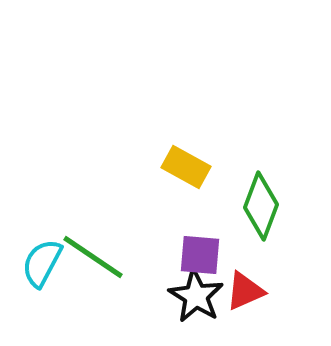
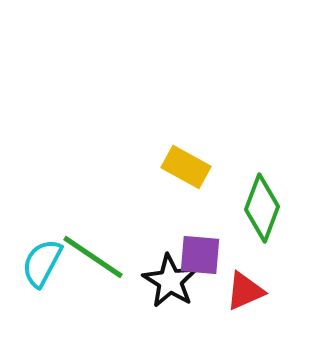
green diamond: moved 1 px right, 2 px down
black star: moved 26 px left, 15 px up
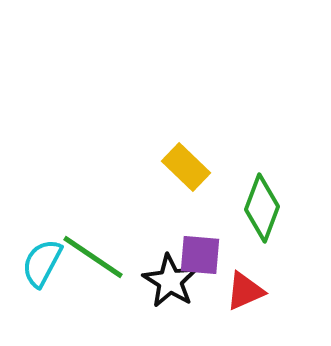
yellow rectangle: rotated 15 degrees clockwise
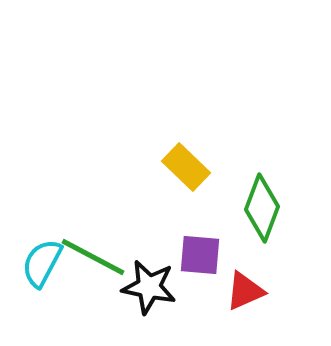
green line: rotated 6 degrees counterclockwise
black star: moved 21 px left, 6 px down; rotated 20 degrees counterclockwise
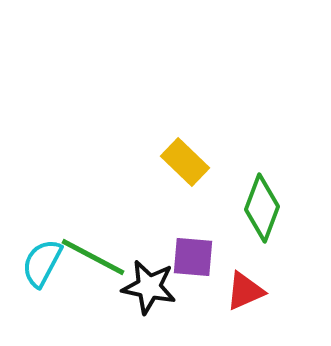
yellow rectangle: moved 1 px left, 5 px up
purple square: moved 7 px left, 2 px down
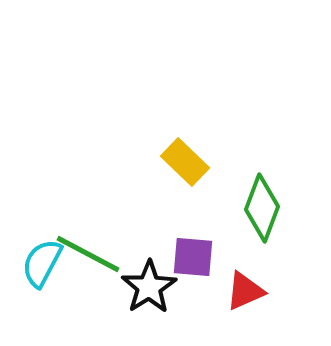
green line: moved 5 px left, 3 px up
black star: rotated 28 degrees clockwise
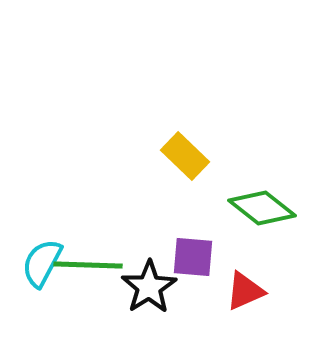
yellow rectangle: moved 6 px up
green diamond: rotated 72 degrees counterclockwise
green line: moved 11 px down; rotated 26 degrees counterclockwise
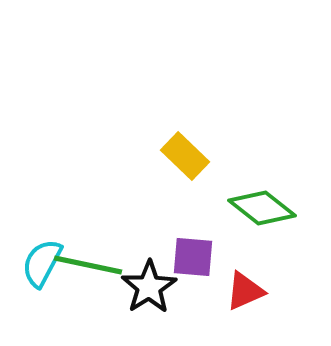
green line: rotated 10 degrees clockwise
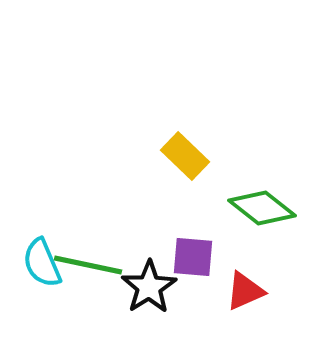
cyan semicircle: rotated 51 degrees counterclockwise
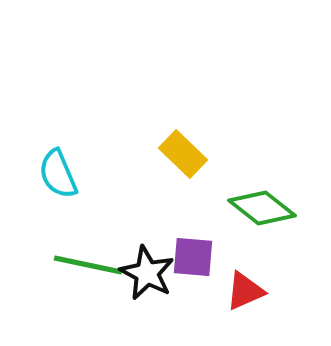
yellow rectangle: moved 2 px left, 2 px up
cyan semicircle: moved 16 px right, 89 px up
black star: moved 2 px left, 14 px up; rotated 12 degrees counterclockwise
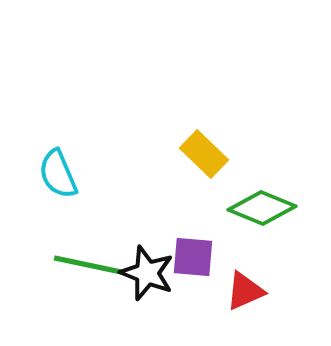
yellow rectangle: moved 21 px right
green diamond: rotated 16 degrees counterclockwise
black star: rotated 6 degrees counterclockwise
